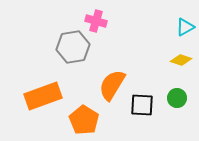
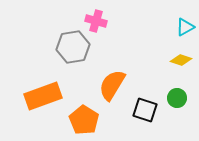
black square: moved 3 px right, 5 px down; rotated 15 degrees clockwise
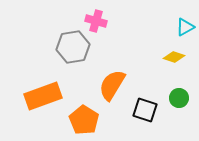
yellow diamond: moved 7 px left, 3 px up
green circle: moved 2 px right
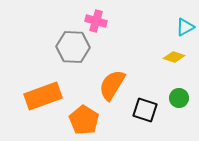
gray hexagon: rotated 12 degrees clockwise
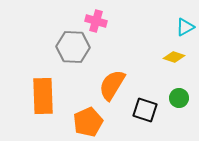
orange rectangle: rotated 72 degrees counterclockwise
orange pentagon: moved 4 px right, 2 px down; rotated 16 degrees clockwise
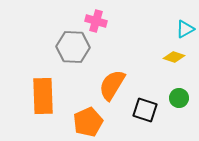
cyan triangle: moved 2 px down
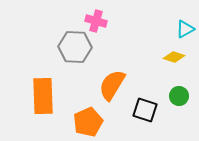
gray hexagon: moved 2 px right
green circle: moved 2 px up
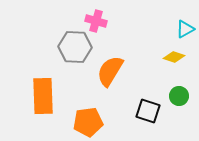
orange semicircle: moved 2 px left, 14 px up
black square: moved 3 px right, 1 px down
orange pentagon: rotated 16 degrees clockwise
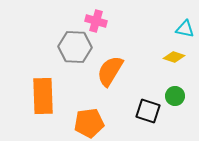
cyan triangle: rotated 42 degrees clockwise
green circle: moved 4 px left
orange pentagon: moved 1 px right, 1 px down
